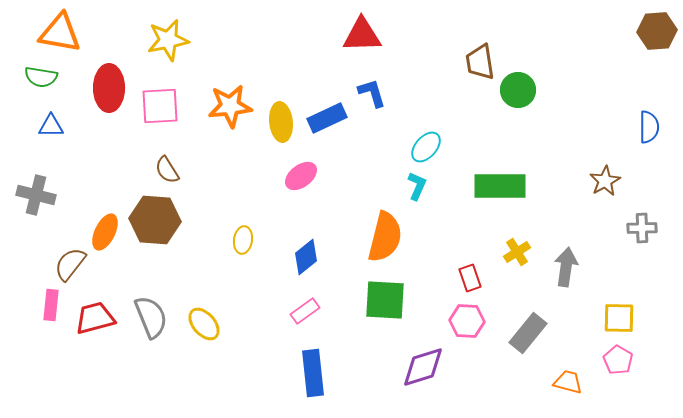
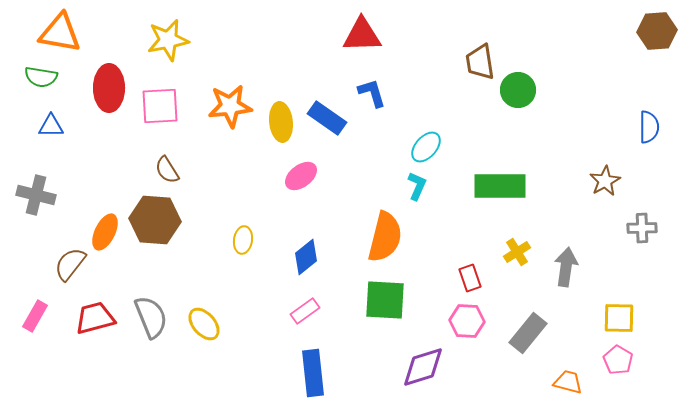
blue rectangle at (327, 118): rotated 60 degrees clockwise
pink rectangle at (51, 305): moved 16 px left, 11 px down; rotated 24 degrees clockwise
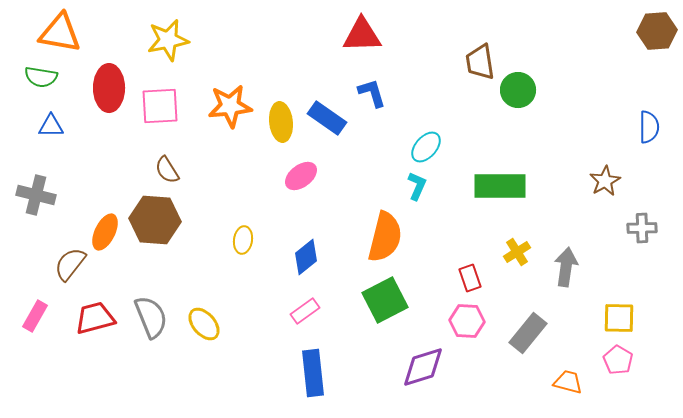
green square at (385, 300): rotated 30 degrees counterclockwise
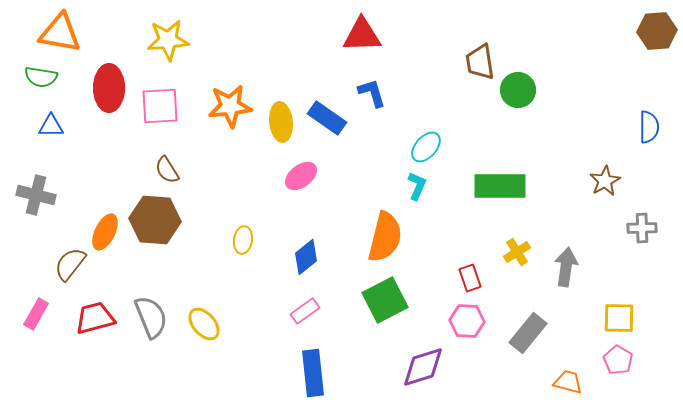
yellow star at (168, 40): rotated 6 degrees clockwise
pink rectangle at (35, 316): moved 1 px right, 2 px up
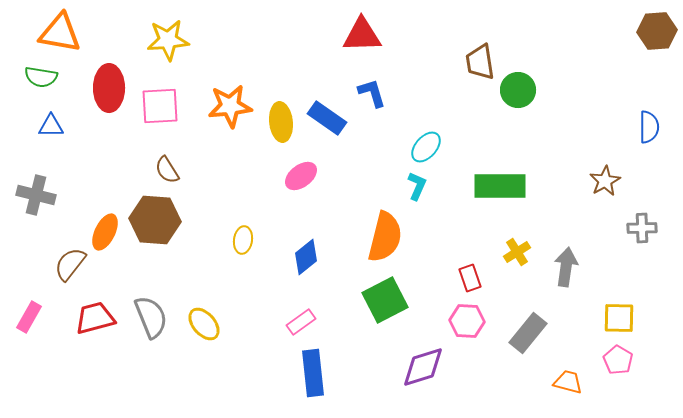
pink rectangle at (305, 311): moved 4 px left, 11 px down
pink rectangle at (36, 314): moved 7 px left, 3 px down
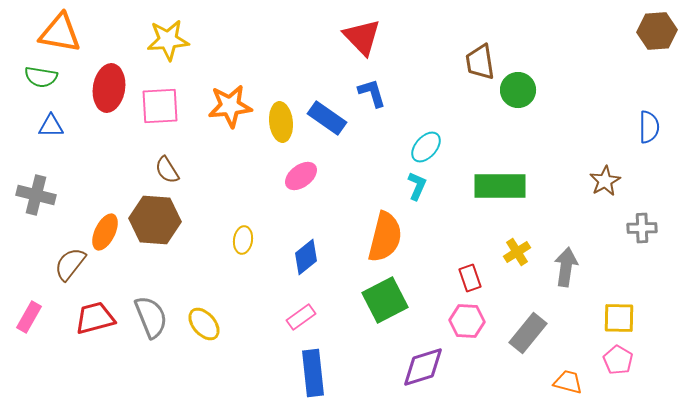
red triangle at (362, 35): moved 2 px down; rotated 48 degrees clockwise
red ellipse at (109, 88): rotated 9 degrees clockwise
pink rectangle at (301, 322): moved 5 px up
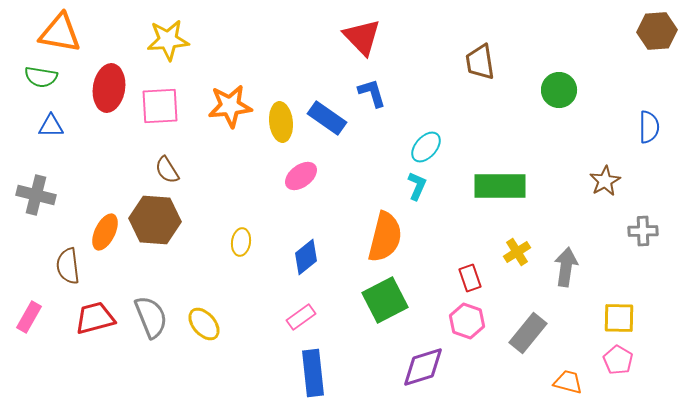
green circle at (518, 90): moved 41 px right
gray cross at (642, 228): moved 1 px right, 3 px down
yellow ellipse at (243, 240): moved 2 px left, 2 px down
brown semicircle at (70, 264): moved 2 px left, 2 px down; rotated 45 degrees counterclockwise
pink hexagon at (467, 321): rotated 16 degrees clockwise
